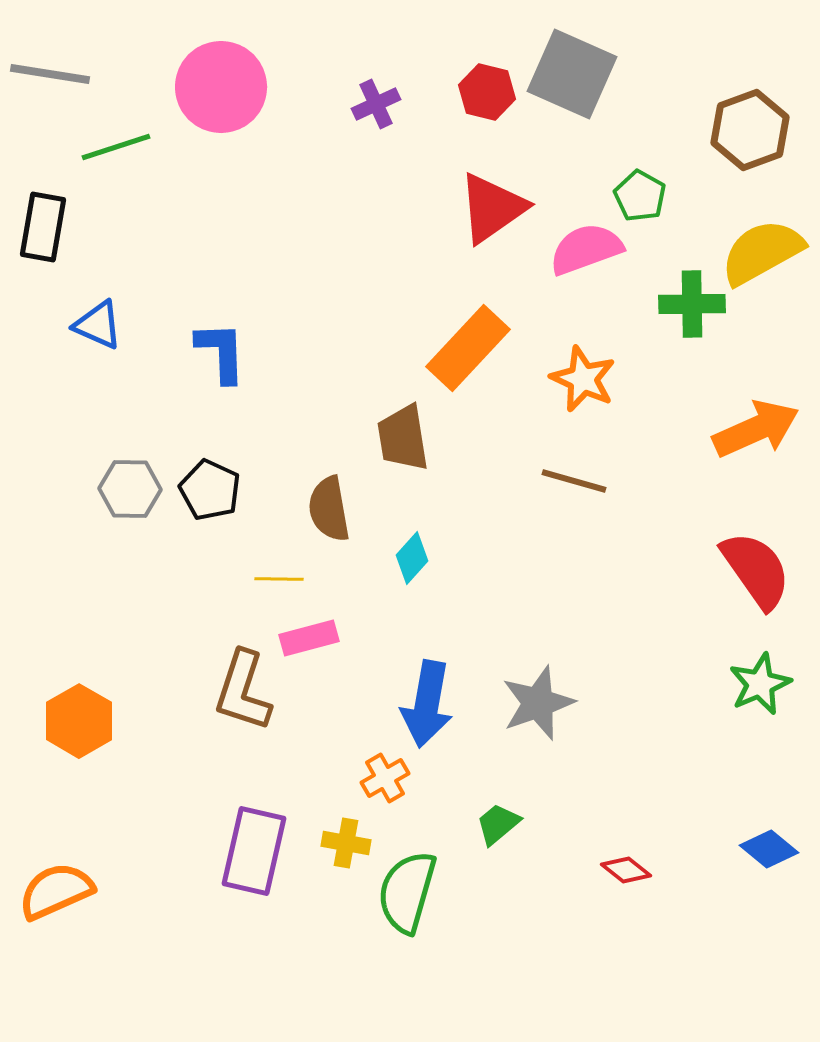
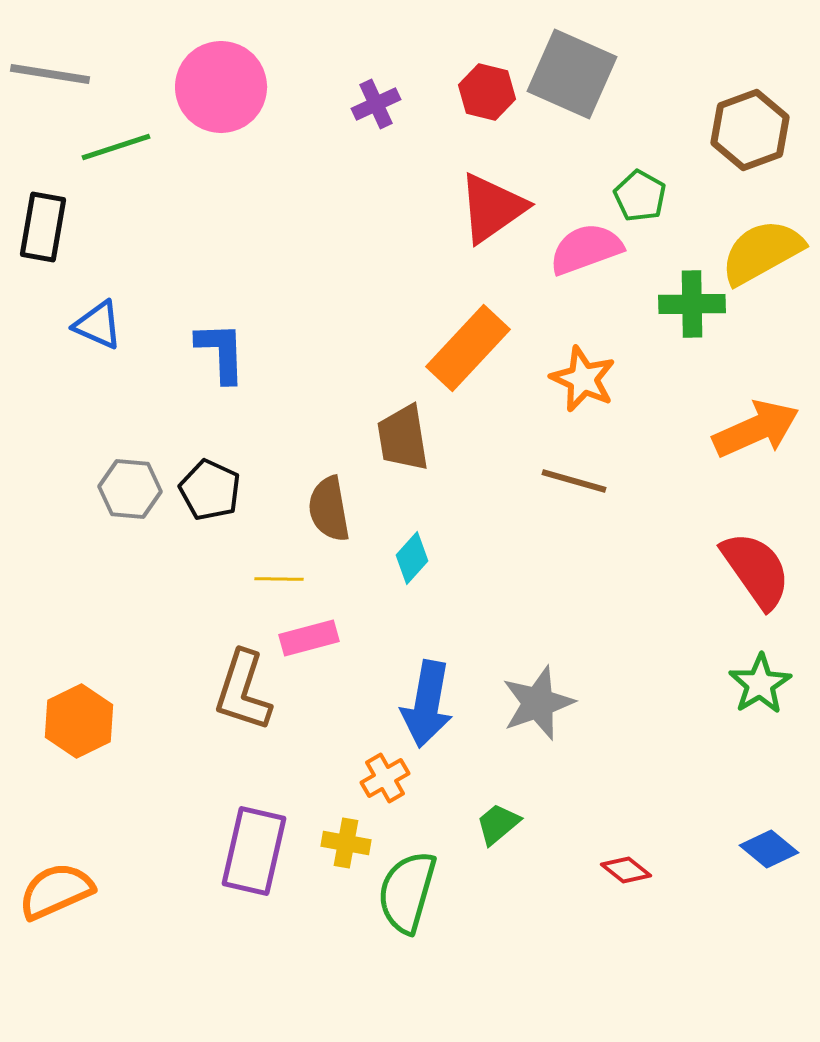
gray hexagon: rotated 4 degrees clockwise
green star: rotated 8 degrees counterclockwise
orange hexagon: rotated 4 degrees clockwise
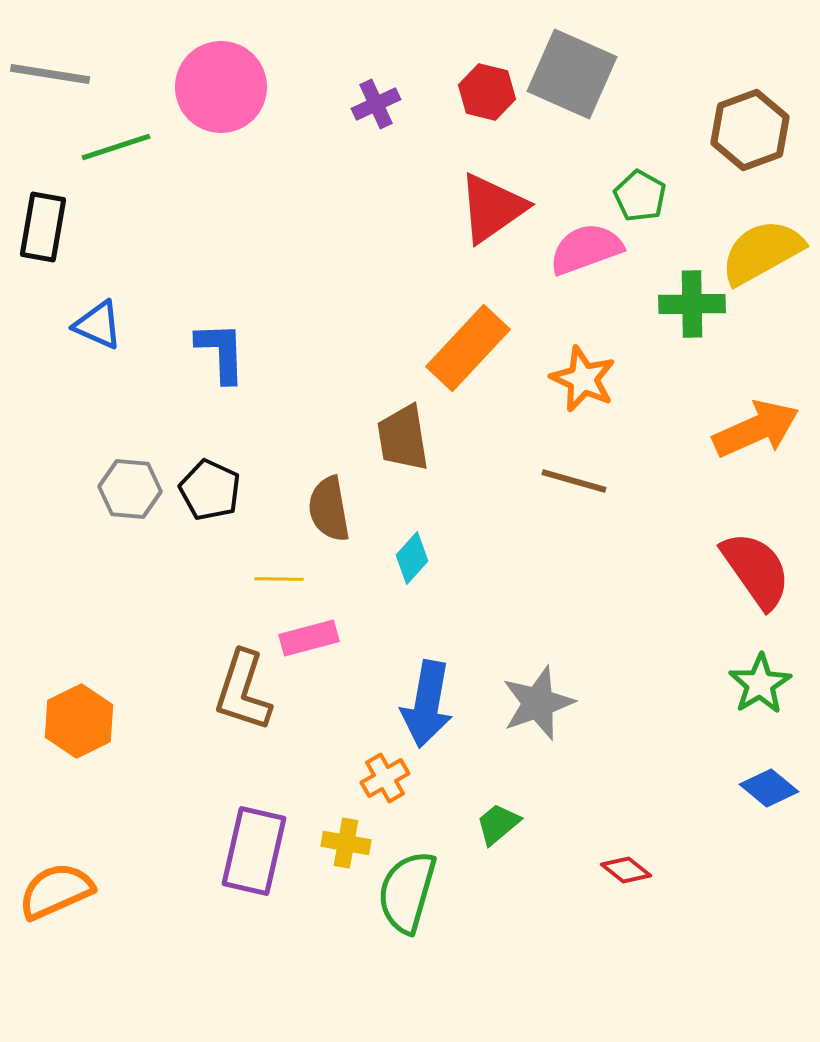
blue diamond: moved 61 px up
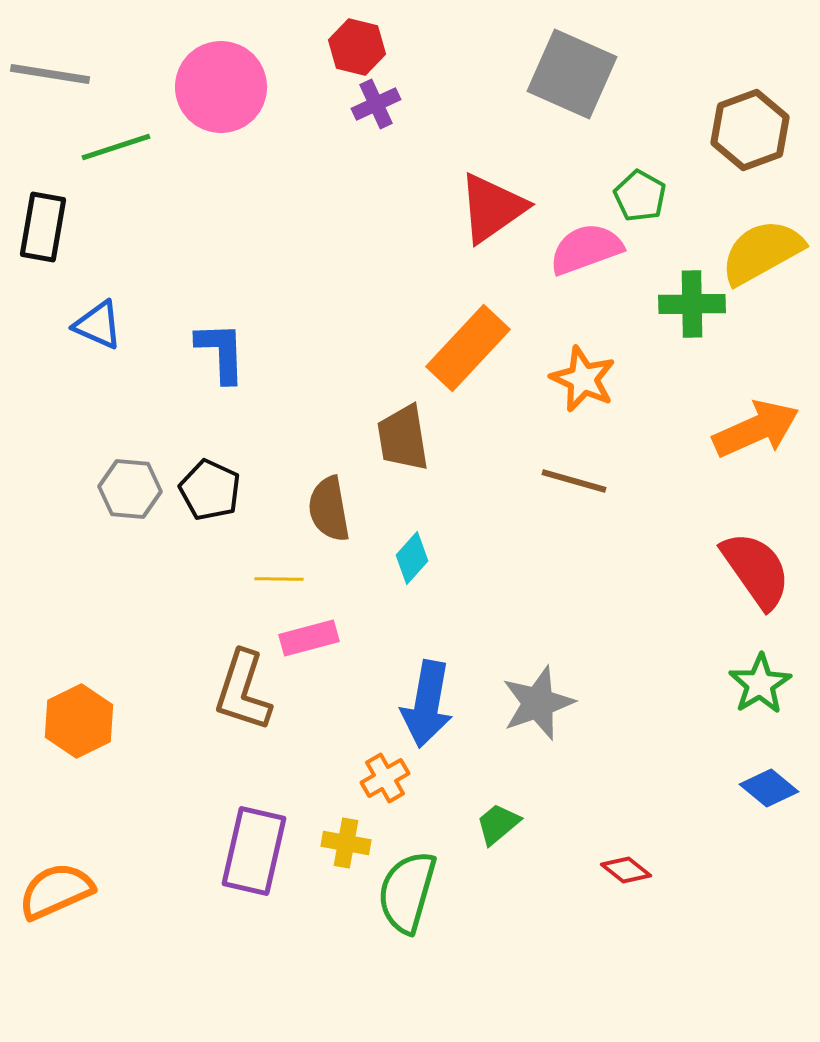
red hexagon: moved 130 px left, 45 px up
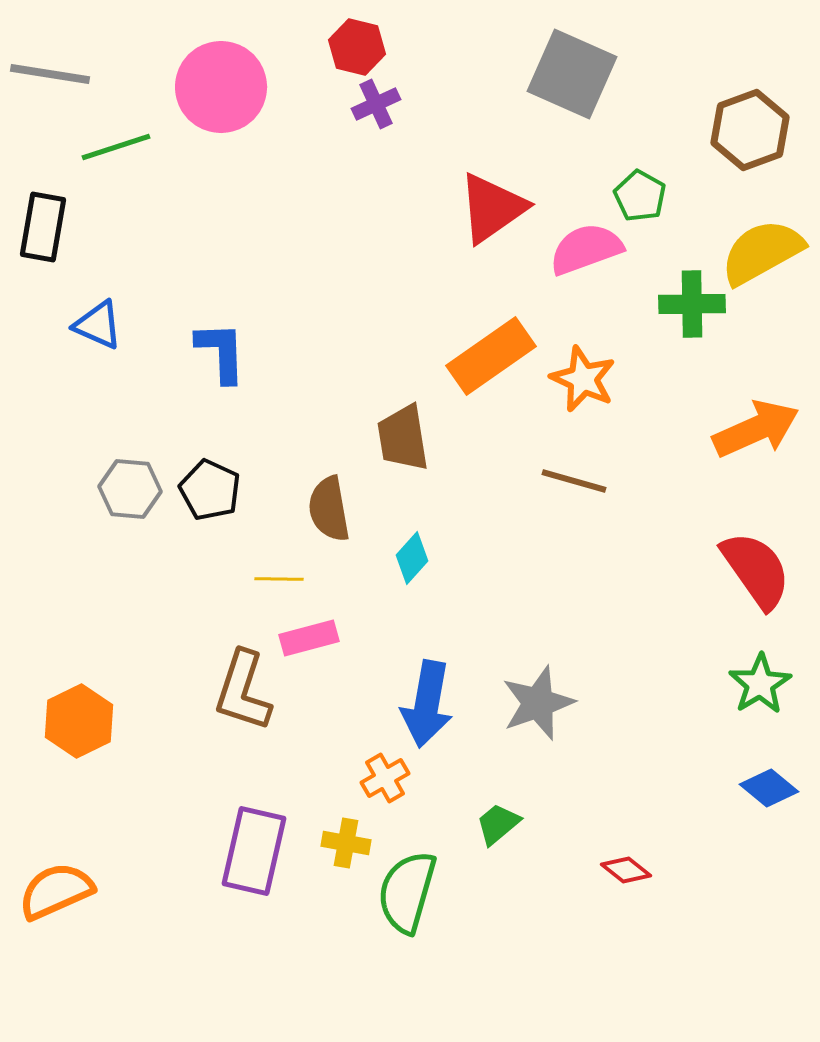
orange rectangle: moved 23 px right, 8 px down; rotated 12 degrees clockwise
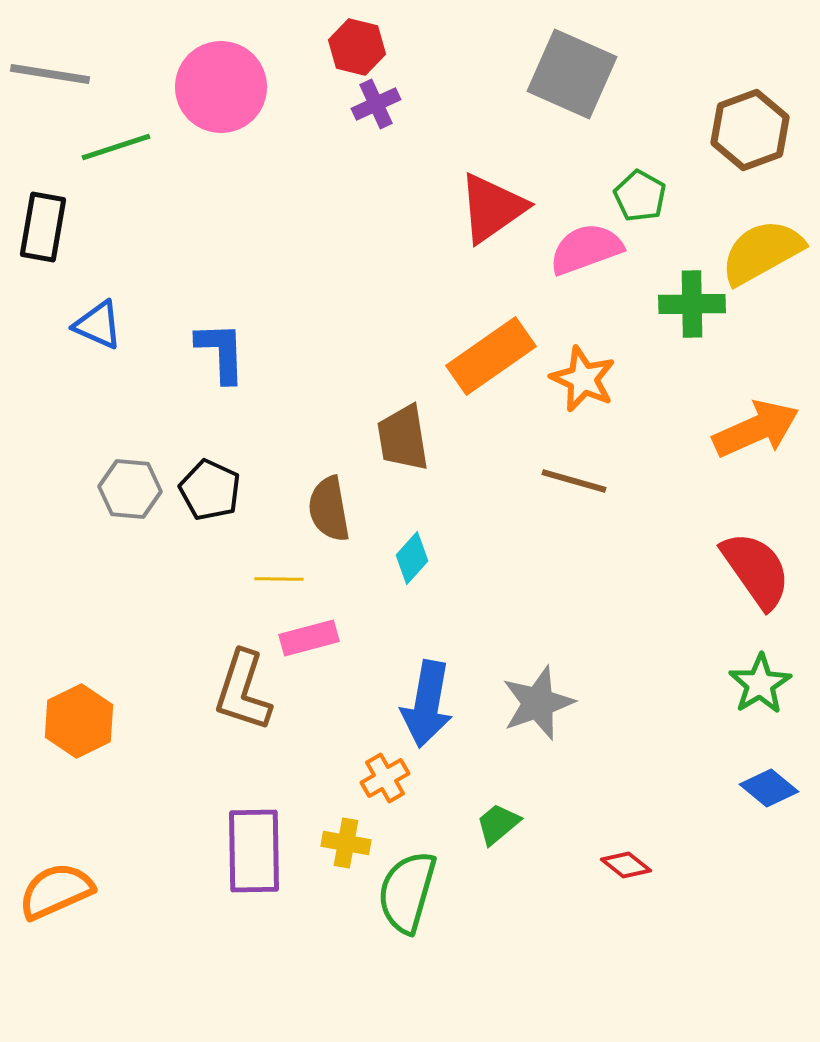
purple rectangle: rotated 14 degrees counterclockwise
red diamond: moved 5 px up
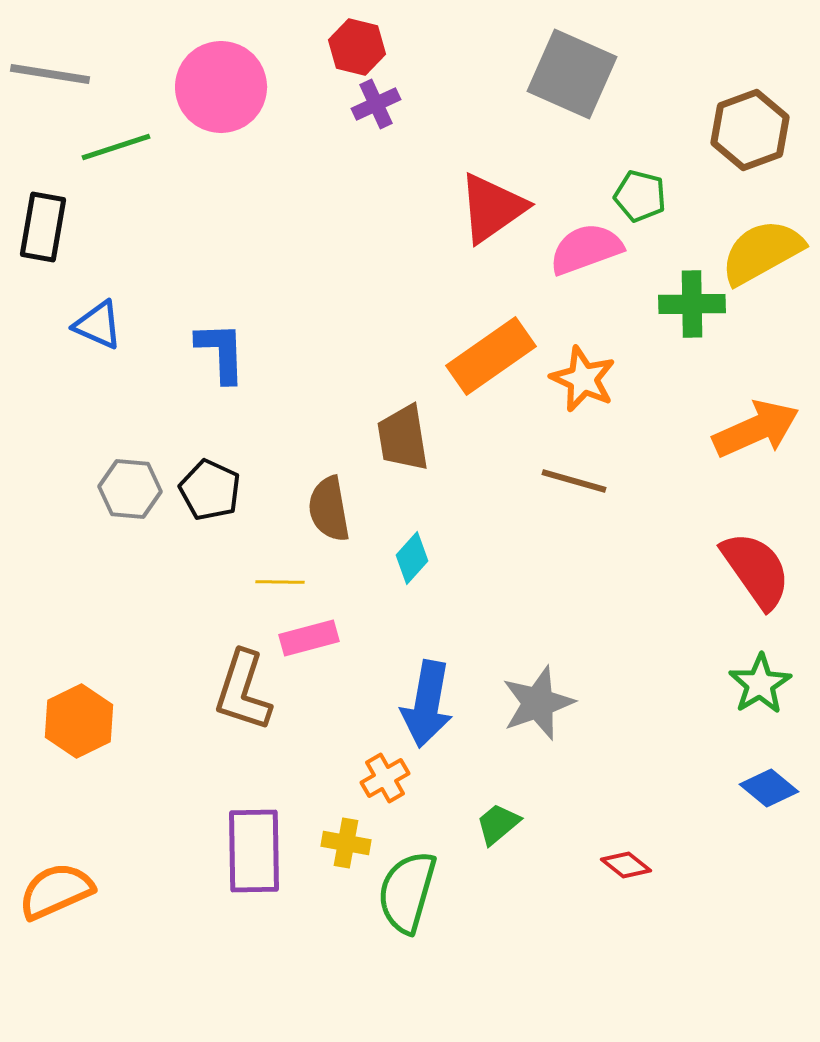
green pentagon: rotated 15 degrees counterclockwise
yellow line: moved 1 px right, 3 px down
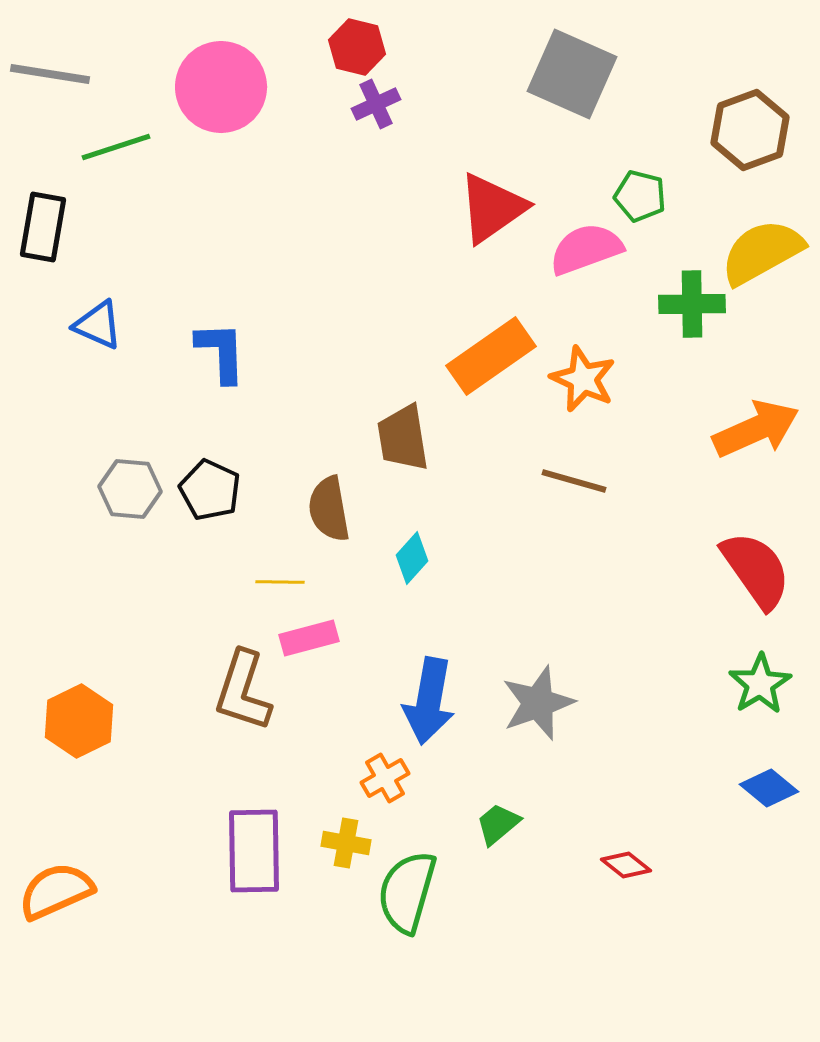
blue arrow: moved 2 px right, 3 px up
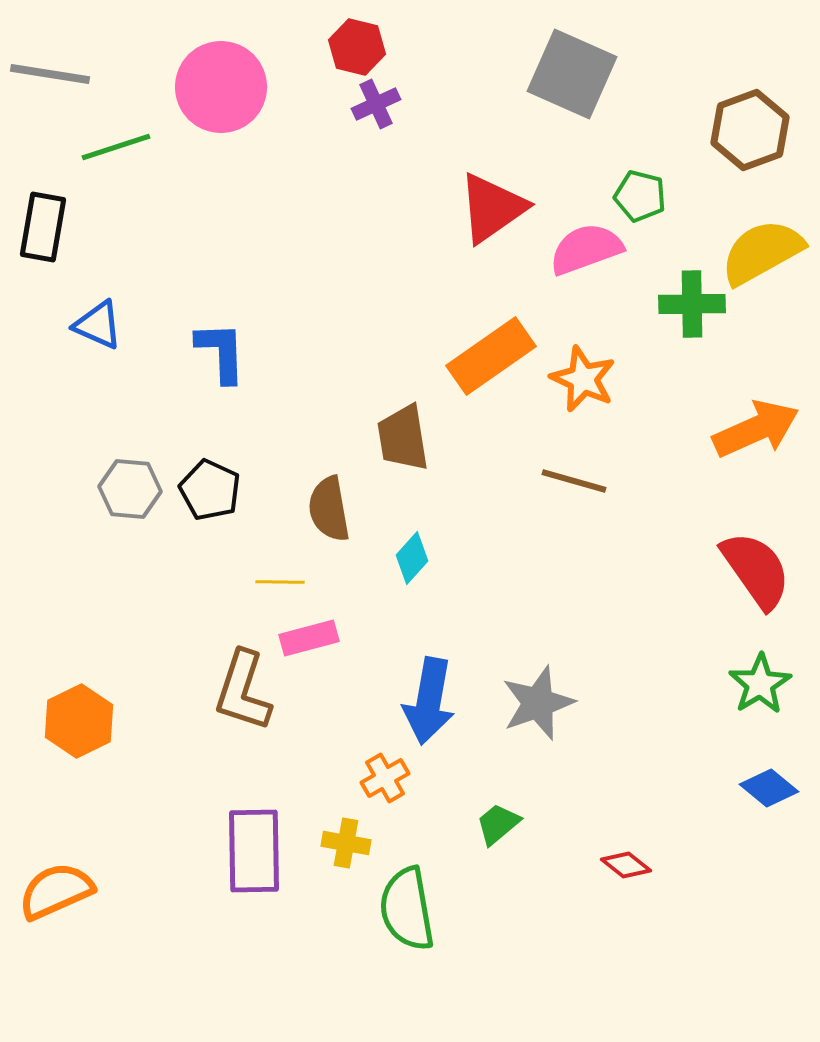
green semicircle: moved 17 px down; rotated 26 degrees counterclockwise
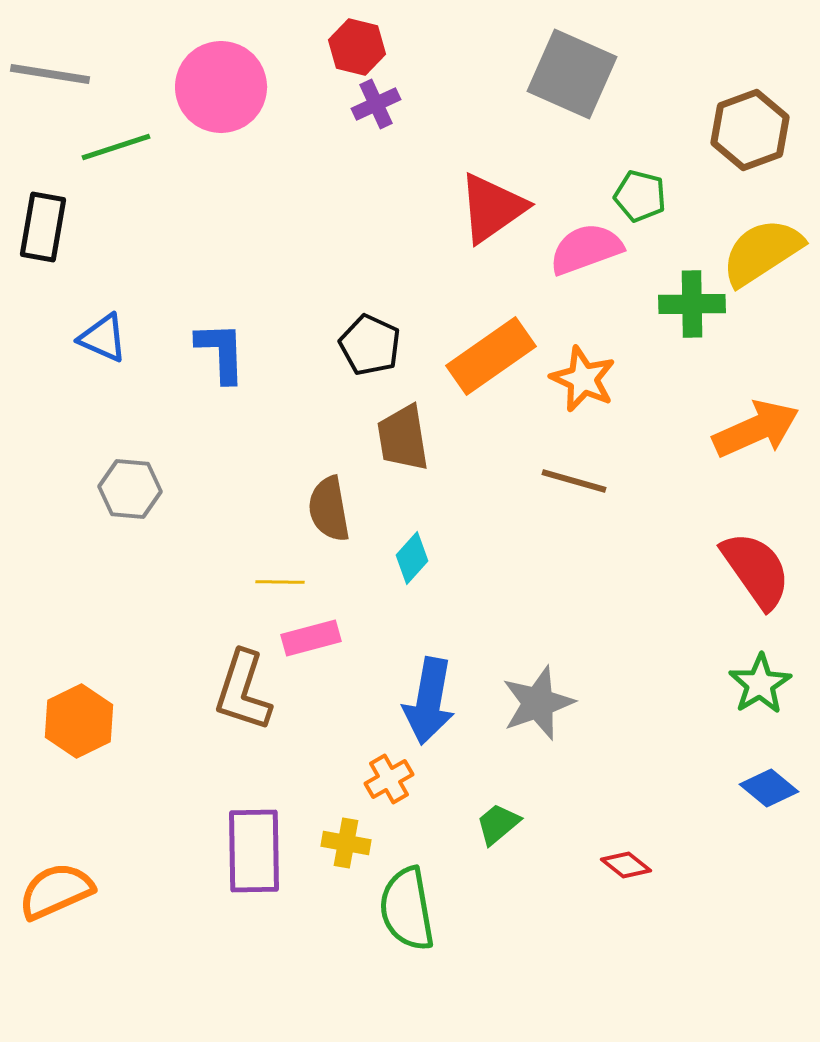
yellow semicircle: rotated 4 degrees counterclockwise
blue triangle: moved 5 px right, 13 px down
black pentagon: moved 160 px right, 145 px up
pink rectangle: moved 2 px right
orange cross: moved 4 px right, 1 px down
